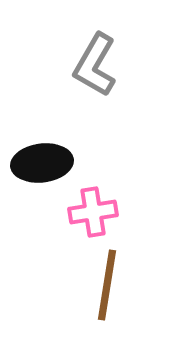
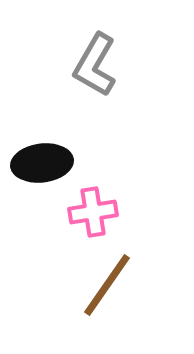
brown line: rotated 26 degrees clockwise
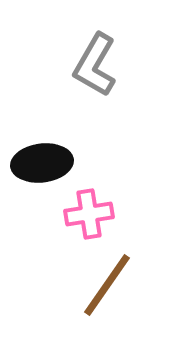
pink cross: moved 4 px left, 2 px down
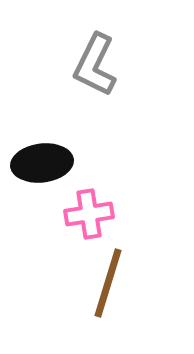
gray L-shape: rotated 4 degrees counterclockwise
brown line: moved 1 px right, 2 px up; rotated 18 degrees counterclockwise
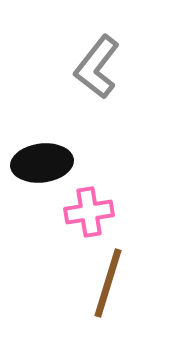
gray L-shape: moved 2 px right, 2 px down; rotated 12 degrees clockwise
pink cross: moved 2 px up
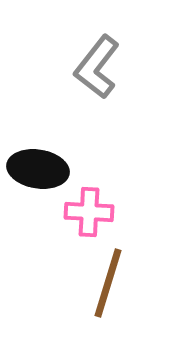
black ellipse: moved 4 px left, 6 px down; rotated 16 degrees clockwise
pink cross: rotated 12 degrees clockwise
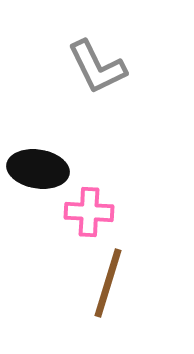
gray L-shape: rotated 64 degrees counterclockwise
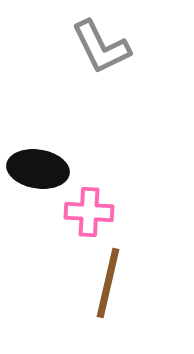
gray L-shape: moved 4 px right, 20 px up
brown line: rotated 4 degrees counterclockwise
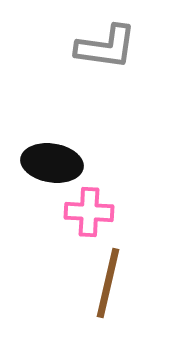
gray L-shape: moved 5 px right; rotated 56 degrees counterclockwise
black ellipse: moved 14 px right, 6 px up
